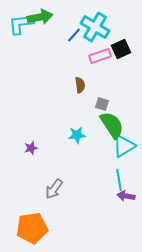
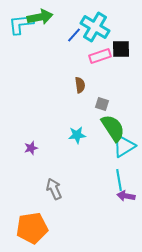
black square: rotated 24 degrees clockwise
green semicircle: moved 1 px right, 3 px down
gray arrow: rotated 120 degrees clockwise
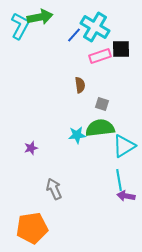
cyan L-shape: moved 1 px left, 2 px down; rotated 124 degrees clockwise
green semicircle: moved 13 px left; rotated 64 degrees counterclockwise
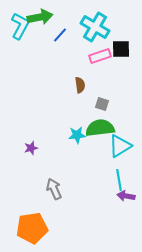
blue line: moved 14 px left
cyan triangle: moved 4 px left
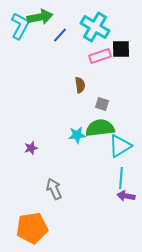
cyan line: moved 2 px right, 2 px up; rotated 15 degrees clockwise
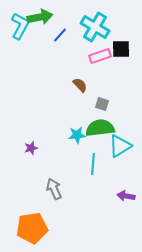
brown semicircle: rotated 35 degrees counterclockwise
cyan line: moved 28 px left, 14 px up
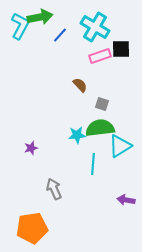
purple arrow: moved 4 px down
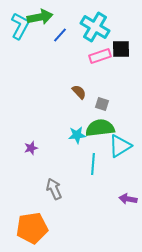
brown semicircle: moved 1 px left, 7 px down
purple arrow: moved 2 px right, 1 px up
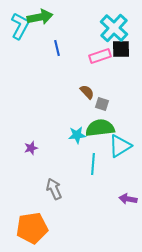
cyan cross: moved 19 px right, 1 px down; rotated 12 degrees clockwise
blue line: moved 3 px left, 13 px down; rotated 56 degrees counterclockwise
brown semicircle: moved 8 px right
